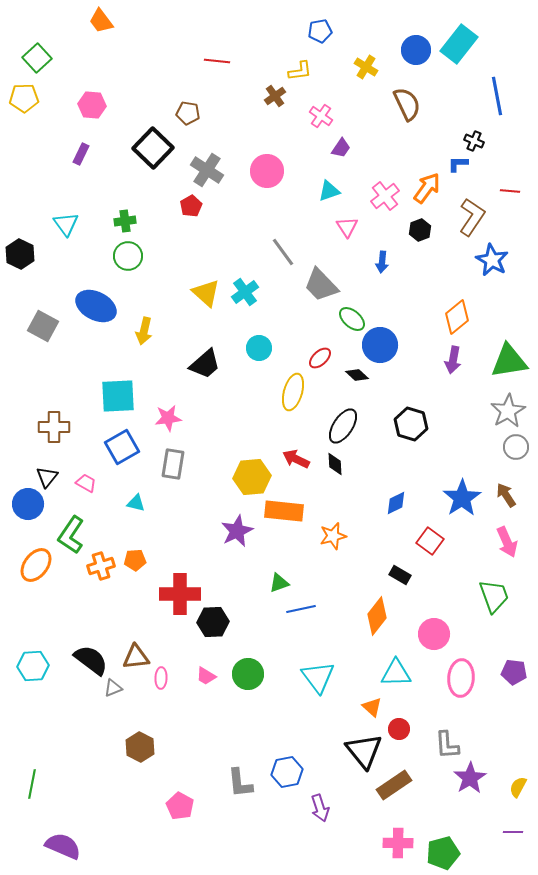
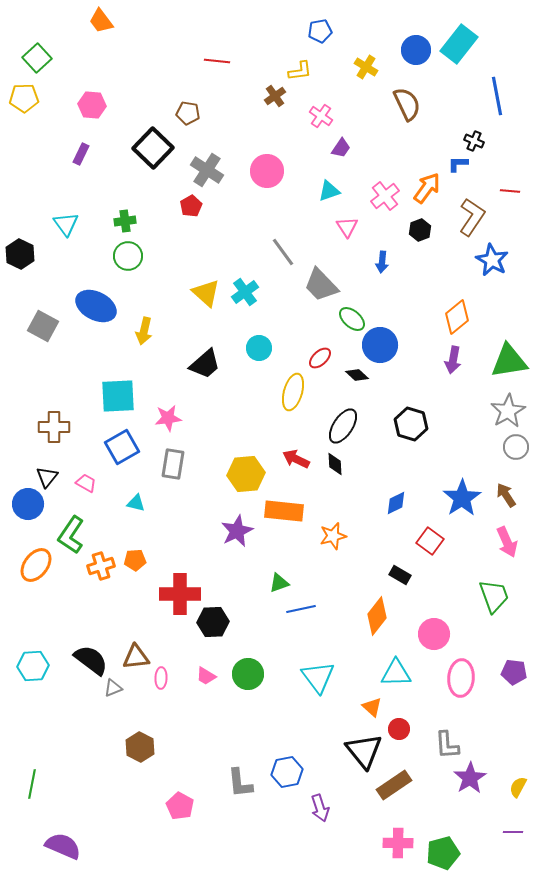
yellow hexagon at (252, 477): moved 6 px left, 3 px up
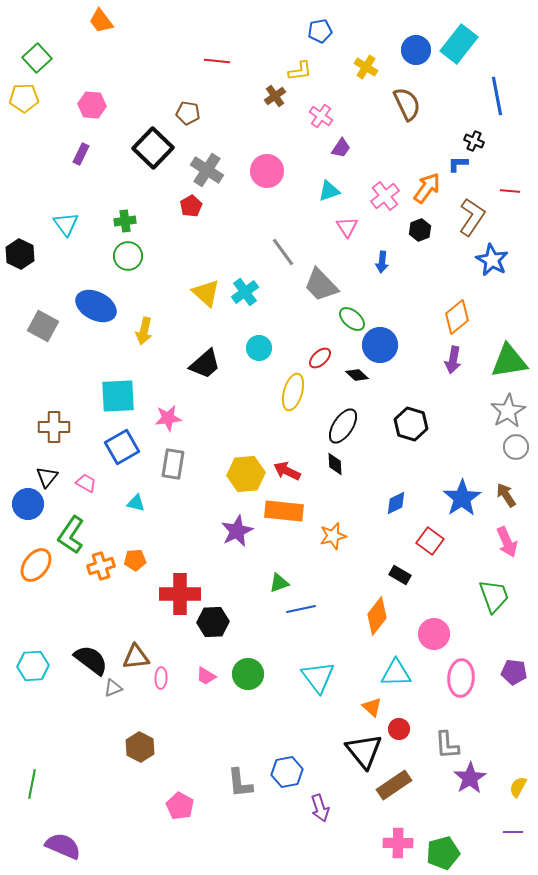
red arrow at (296, 459): moved 9 px left, 12 px down
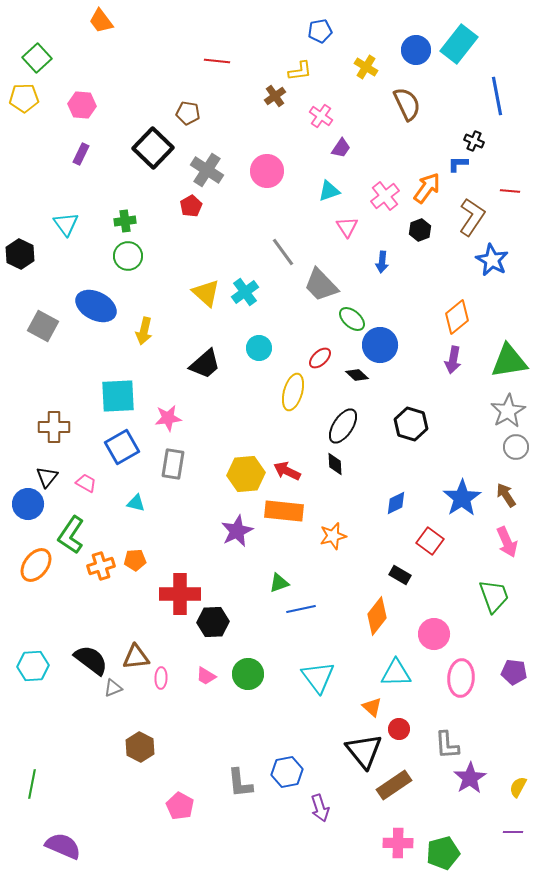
pink hexagon at (92, 105): moved 10 px left
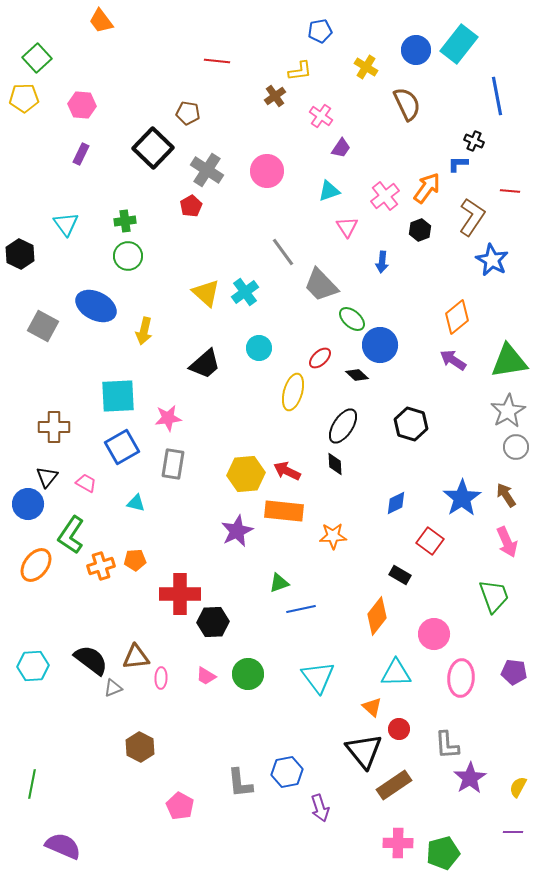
purple arrow at (453, 360): rotated 112 degrees clockwise
orange star at (333, 536): rotated 12 degrees clockwise
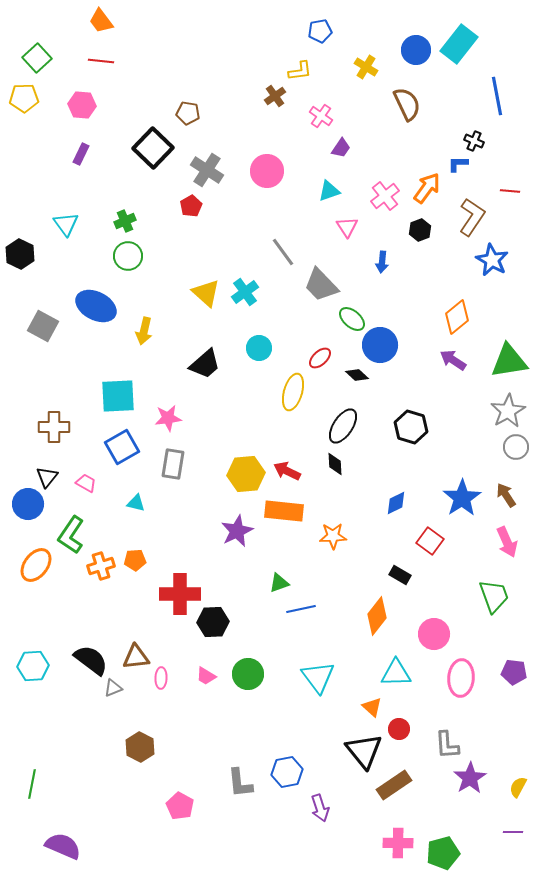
red line at (217, 61): moved 116 px left
green cross at (125, 221): rotated 15 degrees counterclockwise
black hexagon at (411, 424): moved 3 px down
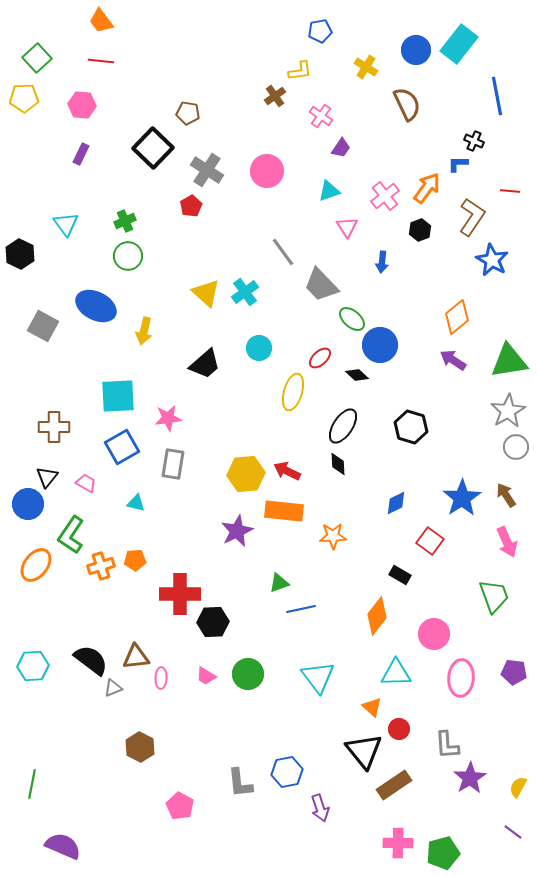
black diamond at (335, 464): moved 3 px right
purple line at (513, 832): rotated 36 degrees clockwise
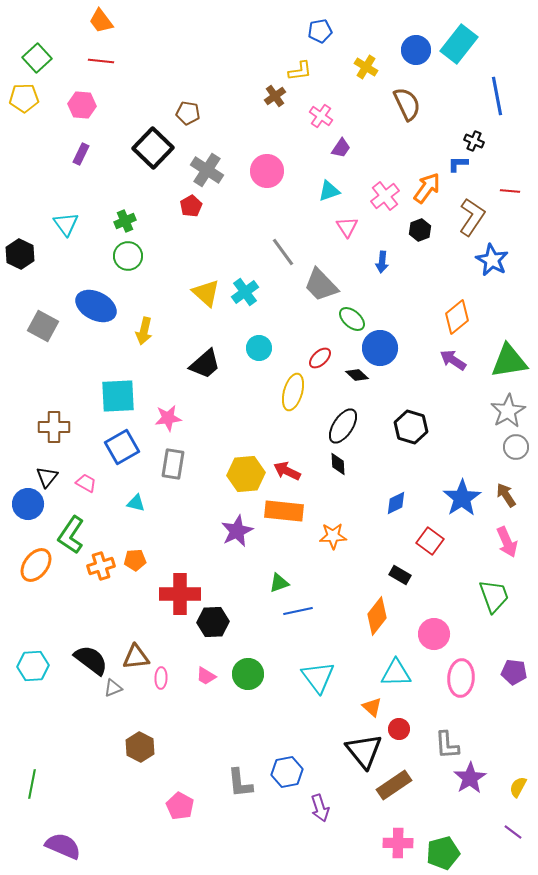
blue circle at (380, 345): moved 3 px down
blue line at (301, 609): moved 3 px left, 2 px down
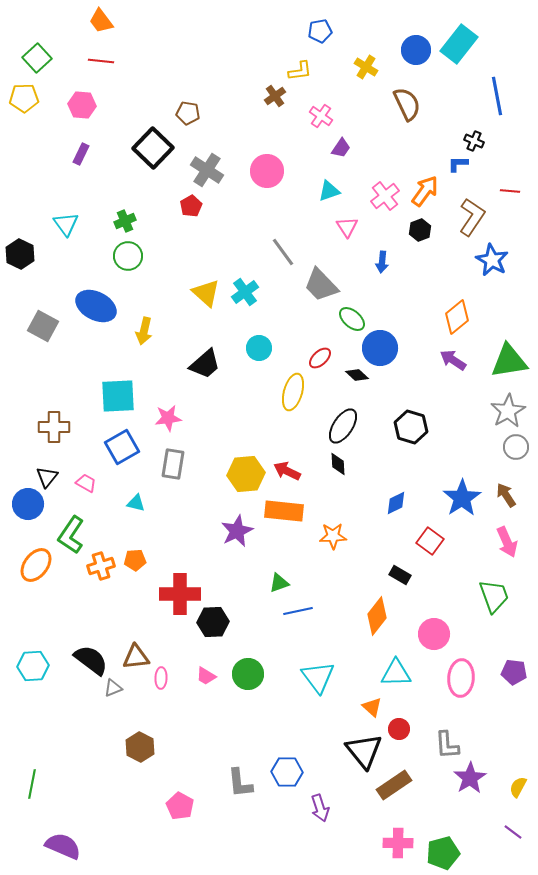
orange arrow at (427, 188): moved 2 px left, 3 px down
blue hexagon at (287, 772): rotated 12 degrees clockwise
